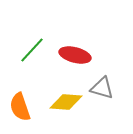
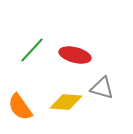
orange semicircle: rotated 16 degrees counterclockwise
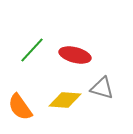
yellow diamond: moved 1 px left, 2 px up
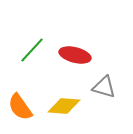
gray triangle: moved 2 px right, 1 px up
yellow diamond: moved 1 px left, 6 px down
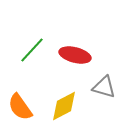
yellow diamond: rotated 32 degrees counterclockwise
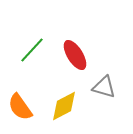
red ellipse: rotated 44 degrees clockwise
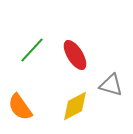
gray triangle: moved 7 px right, 2 px up
yellow diamond: moved 11 px right
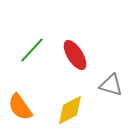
yellow diamond: moved 5 px left, 4 px down
